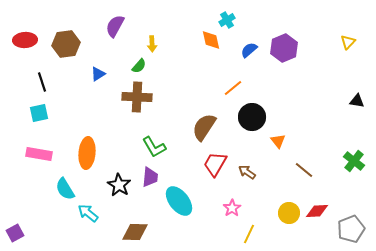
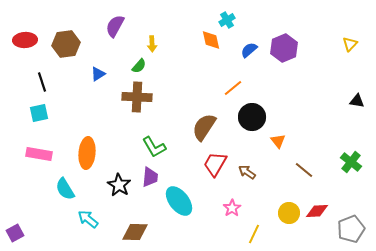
yellow triangle: moved 2 px right, 2 px down
green cross: moved 3 px left, 1 px down
cyan arrow: moved 6 px down
yellow line: moved 5 px right
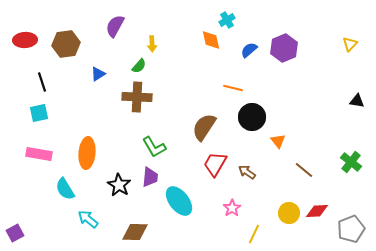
orange line: rotated 54 degrees clockwise
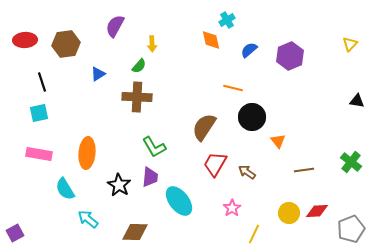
purple hexagon: moved 6 px right, 8 px down
brown line: rotated 48 degrees counterclockwise
